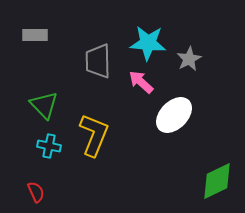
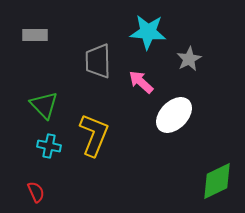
cyan star: moved 11 px up
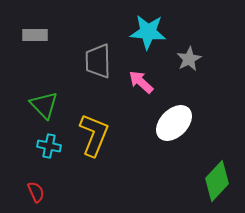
white ellipse: moved 8 px down
green diamond: rotated 21 degrees counterclockwise
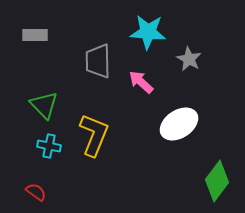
gray star: rotated 15 degrees counterclockwise
white ellipse: moved 5 px right, 1 px down; rotated 12 degrees clockwise
green diamond: rotated 6 degrees counterclockwise
red semicircle: rotated 30 degrees counterclockwise
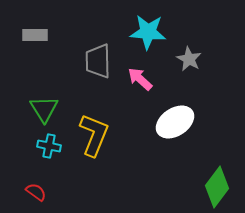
pink arrow: moved 1 px left, 3 px up
green triangle: moved 4 px down; rotated 12 degrees clockwise
white ellipse: moved 4 px left, 2 px up
green diamond: moved 6 px down
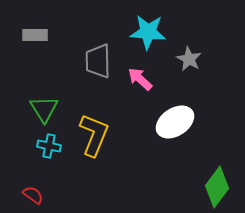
red semicircle: moved 3 px left, 3 px down
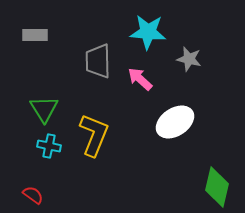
gray star: rotated 15 degrees counterclockwise
green diamond: rotated 24 degrees counterclockwise
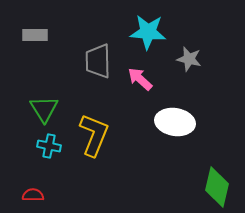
white ellipse: rotated 42 degrees clockwise
red semicircle: rotated 35 degrees counterclockwise
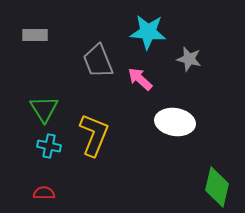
gray trapezoid: rotated 21 degrees counterclockwise
red semicircle: moved 11 px right, 2 px up
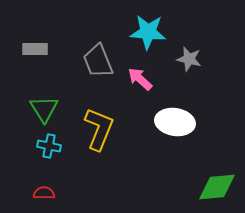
gray rectangle: moved 14 px down
yellow L-shape: moved 5 px right, 6 px up
green diamond: rotated 72 degrees clockwise
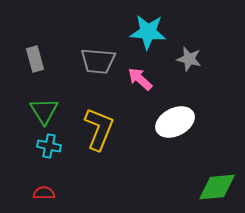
gray rectangle: moved 10 px down; rotated 75 degrees clockwise
gray trapezoid: rotated 63 degrees counterclockwise
green triangle: moved 2 px down
white ellipse: rotated 36 degrees counterclockwise
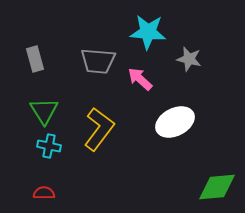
yellow L-shape: rotated 15 degrees clockwise
